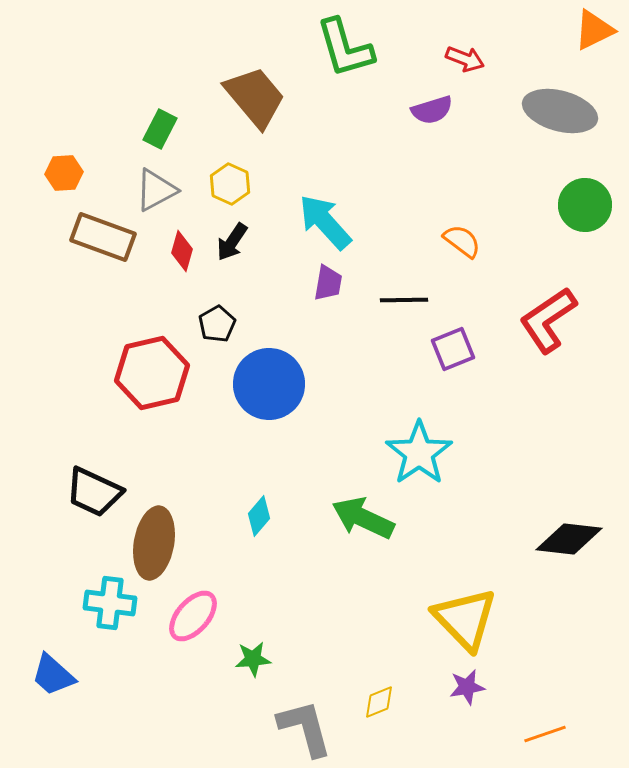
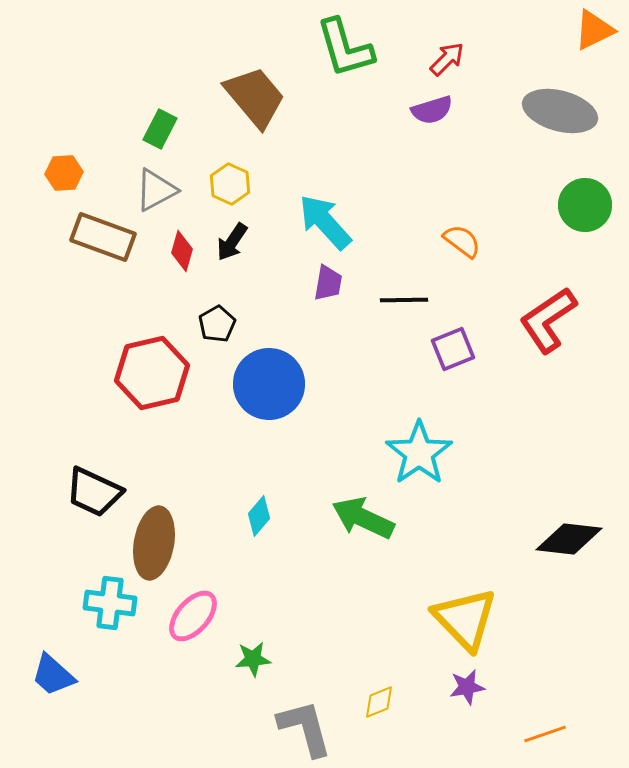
red arrow: moved 18 px left; rotated 66 degrees counterclockwise
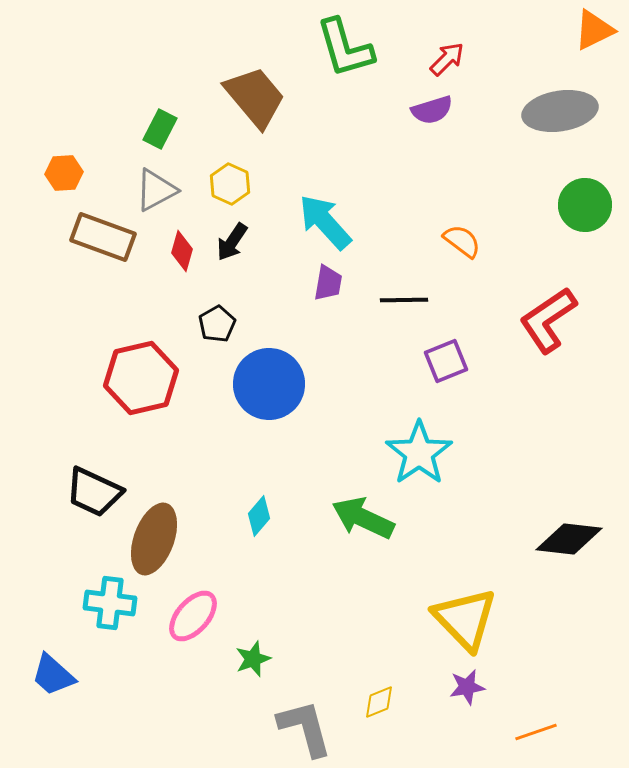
gray ellipse: rotated 24 degrees counterclockwise
purple square: moved 7 px left, 12 px down
red hexagon: moved 11 px left, 5 px down
brown ellipse: moved 4 px up; rotated 10 degrees clockwise
green star: rotated 15 degrees counterclockwise
orange line: moved 9 px left, 2 px up
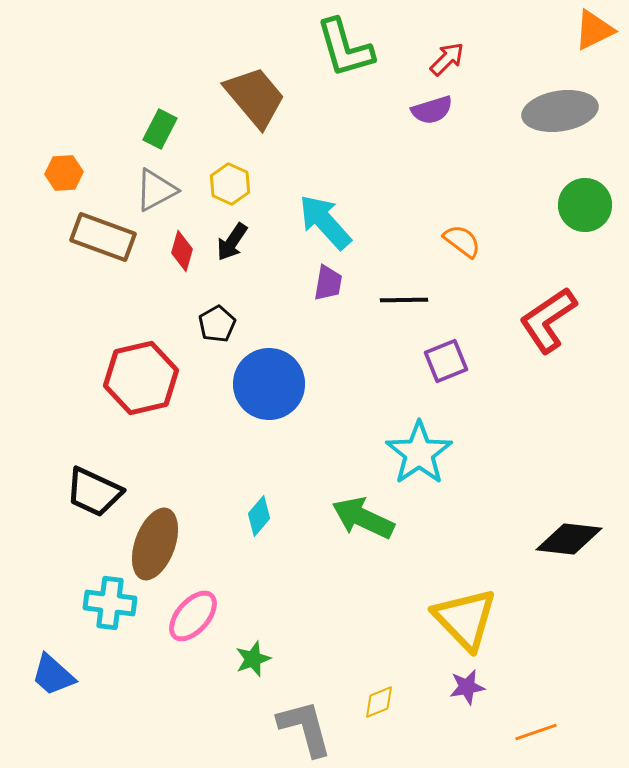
brown ellipse: moved 1 px right, 5 px down
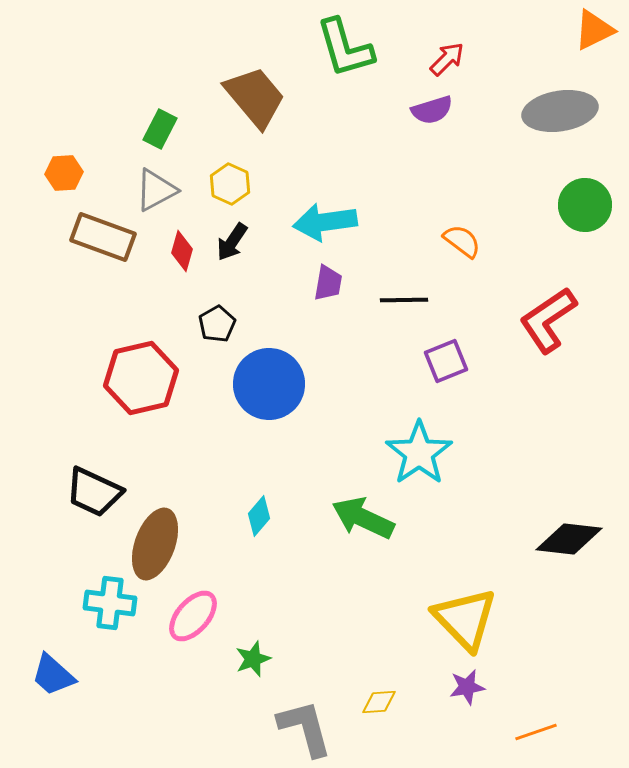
cyan arrow: rotated 56 degrees counterclockwise
yellow diamond: rotated 18 degrees clockwise
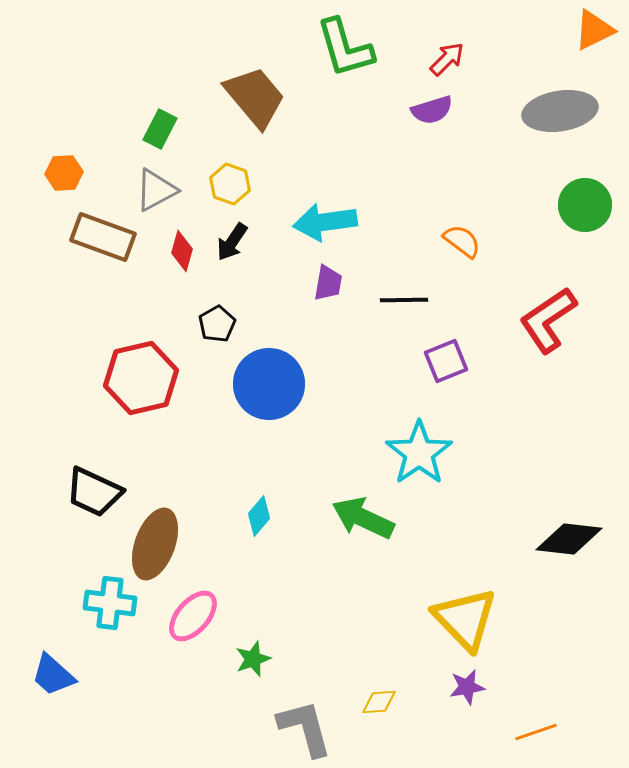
yellow hexagon: rotated 6 degrees counterclockwise
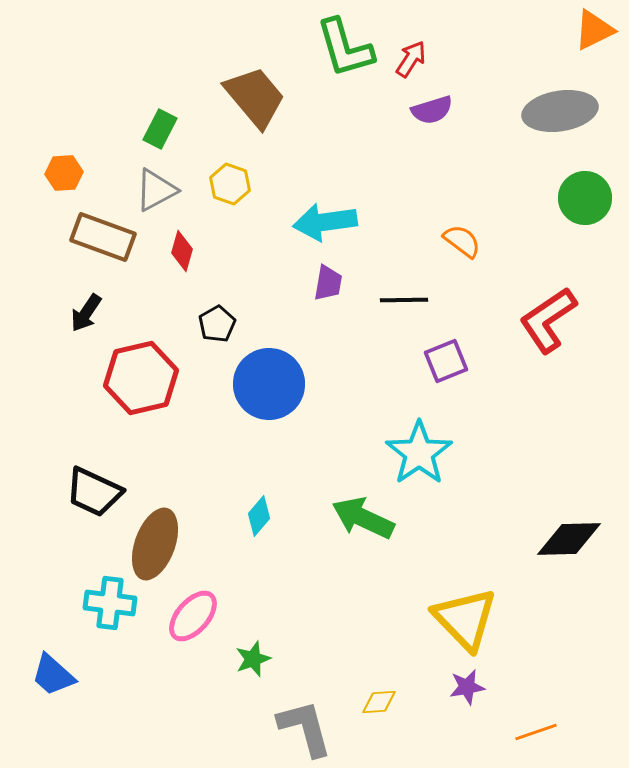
red arrow: moved 36 px left; rotated 12 degrees counterclockwise
green circle: moved 7 px up
black arrow: moved 146 px left, 71 px down
black diamond: rotated 8 degrees counterclockwise
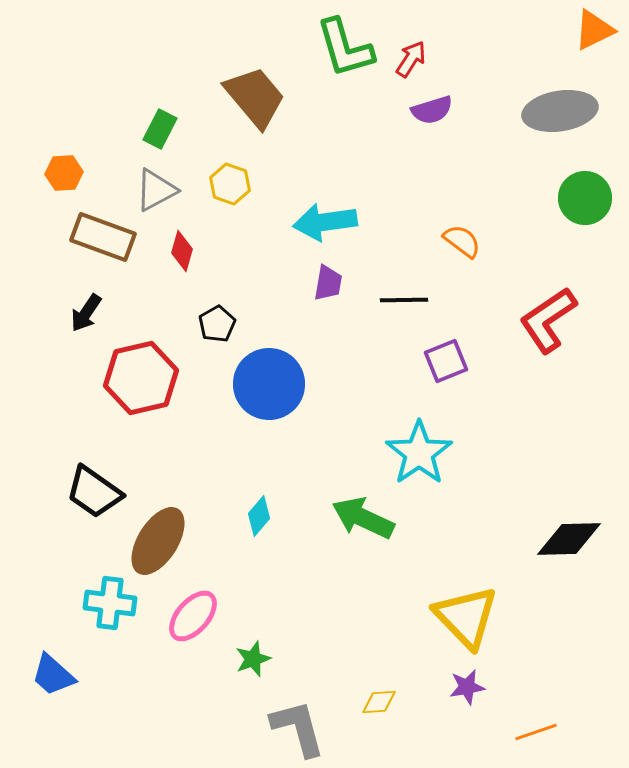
black trapezoid: rotated 10 degrees clockwise
brown ellipse: moved 3 px right, 3 px up; rotated 12 degrees clockwise
yellow triangle: moved 1 px right, 2 px up
gray L-shape: moved 7 px left
